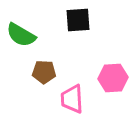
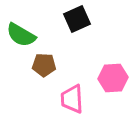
black square: moved 1 px left, 1 px up; rotated 20 degrees counterclockwise
brown pentagon: moved 7 px up
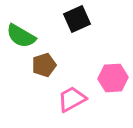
green semicircle: moved 1 px down
brown pentagon: rotated 20 degrees counterclockwise
pink trapezoid: rotated 64 degrees clockwise
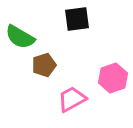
black square: rotated 16 degrees clockwise
green semicircle: moved 1 px left, 1 px down
pink hexagon: rotated 16 degrees counterclockwise
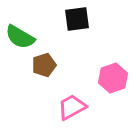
pink trapezoid: moved 8 px down
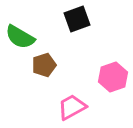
black square: rotated 12 degrees counterclockwise
pink hexagon: moved 1 px up
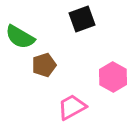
black square: moved 5 px right
pink hexagon: rotated 12 degrees counterclockwise
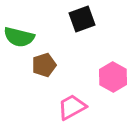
green semicircle: moved 1 px left; rotated 16 degrees counterclockwise
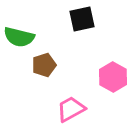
black square: rotated 8 degrees clockwise
pink trapezoid: moved 1 px left, 2 px down
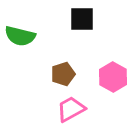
black square: rotated 12 degrees clockwise
green semicircle: moved 1 px right, 1 px up
brown pentagon: moved 19 px right, 9 px down
